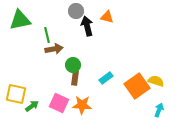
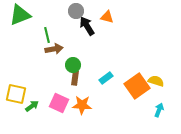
green triangle: moved 5 px up; rotated 10 degrees counterclockwise
black arrow: rotated 18 degrees counterclockwise
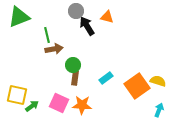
green triangle: moved 1 px left, 2 px down
yellow semicircle: moved 2 px right
yellow square: moved 1 px right, 1 px down
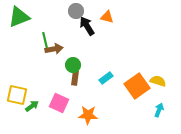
green line: moved 2 px left, 5 px down
orange star: moved 6 px right, 10 px down
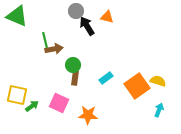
green triangle: moved 2 px left, 1 px up; rotated 45 degrees clockwise
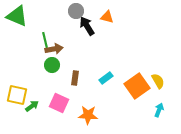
green circle: moved 21 px left
yellow semicircle: rotated 42 degrees clockwise
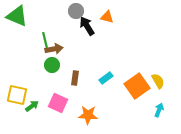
pink square: moved 1 px left
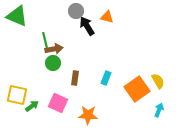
green circle: moved 1 px right, 2 px up
cyan rectangle: rotated 32 degrees counterclockwise
orange square: moved 3 px down
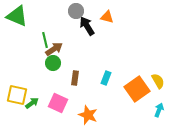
brown arrow: rotated 24 degrees counterclockwise
green arrow: moved 3 px up
orange star: rotated 18 degrees clockwise
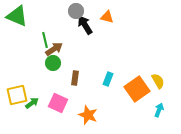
black arrow: moved 2 px left, 1 px up
cyan rectangle: moved 2 px right, 1 px down
yellow square: rotated 25 degrees counterclockwise
